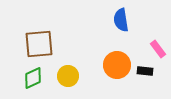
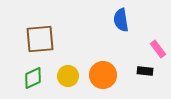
brown square: moved 1 px right, 5 px up
orange circle: moved 14 px left, 10 px down
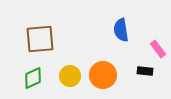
blue semicircle: moved 10 px down
yellow circle: moved 2 px right
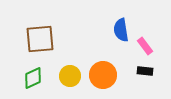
pink rectangle: moved 13 px left, 3 px up
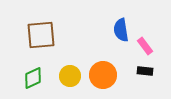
brown square: moved 1 px right, 4 px up
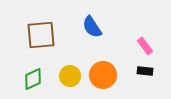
blue semicircle: moved 29 px left, 3 px up; rotated 25 degrees counterclockwise
green diamond: moved 1 px down
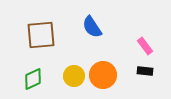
yellow circle: moved 4 px right
